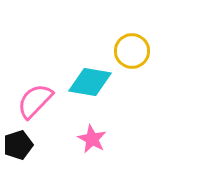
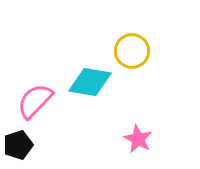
pink star: moved 46 px right
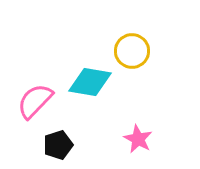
black pentagon: moved 40 px right
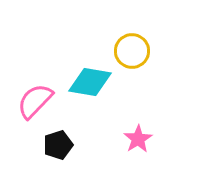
pink star: rotated 12 degrees clockwise
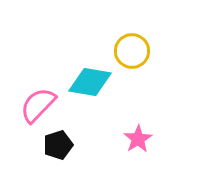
pink semicircle: moved 3 px right, 4 px down
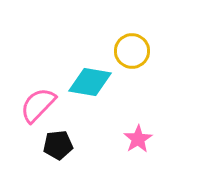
black pentagon: rotated 12 degrees clockwise
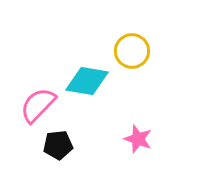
cyan diamond: moved 3 px left, 1 px up
pink star: rotated 20 degrees counterclockwise
